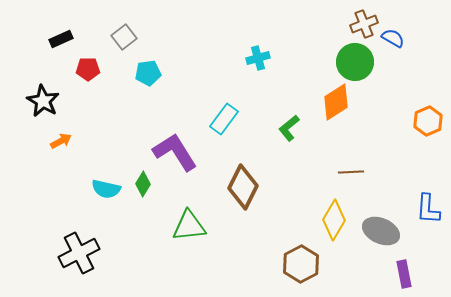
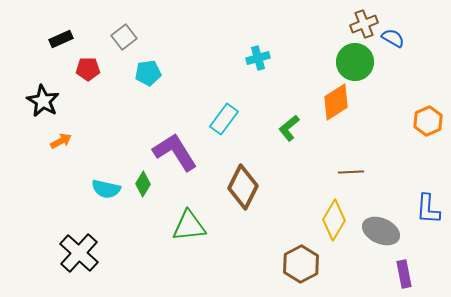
black cross: rotated 21 degrees counterclockwise
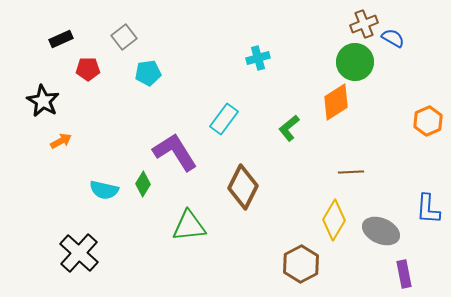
cyan semicircle: moved 2 px left, 1 px down
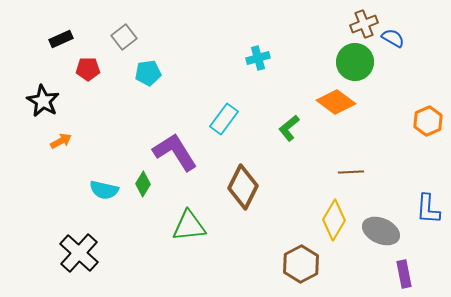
orange diamond: rotated 69 degrees clockwise
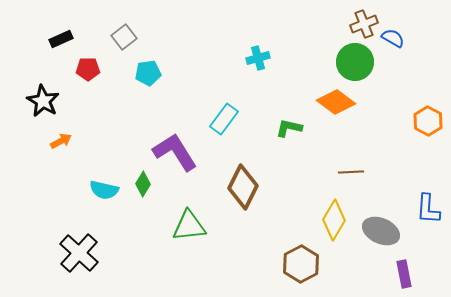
orange hexagon: rotated 8 degrees counterclockwise
green L-shape: rotated 52 degrees clockwise
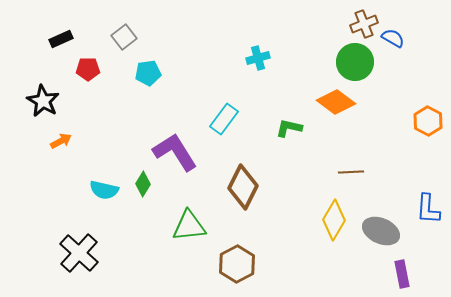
brown hexagon: moved 64 px left
purple rectangle: moved 2 px left
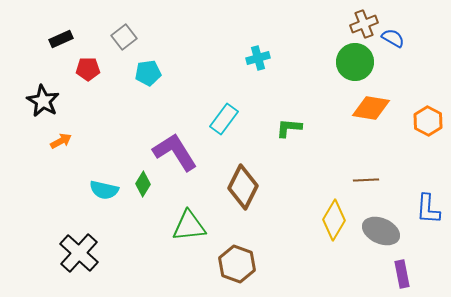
orange diamond: moved 35 px right, 6 px down; rotated 27 degrees counterclockwise
green L-shape: rotated 8 degrees counterclockwise
brown line: moved 15 px right, 8 px down
brown hexagon: rotated 12 degrees counterclockwise
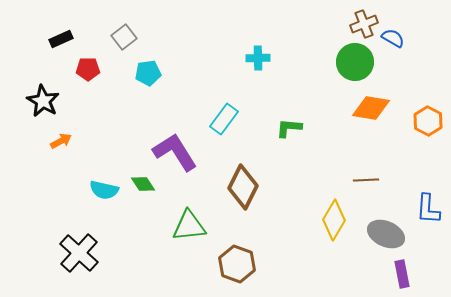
cyan cross: rotated 15 degrees clockwise
green diamond: rotated 65 degrees counterclockwise
gray ellipse: moved 5 px right, 3 px down
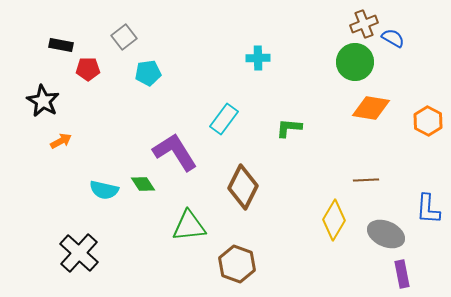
black rectangle: moved 6 px down; rotated 35 degrees clockwise
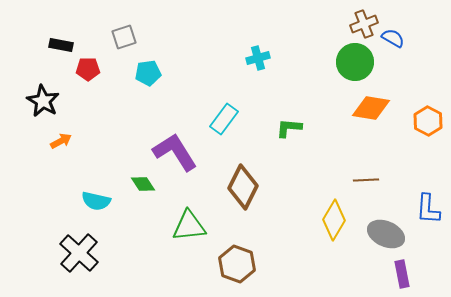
gray square: rotated 20 degrees clockwise
cyan cross: rotated 15 degrees counterclockwise
cyan semicircle: moved 8 px left, 11 px down
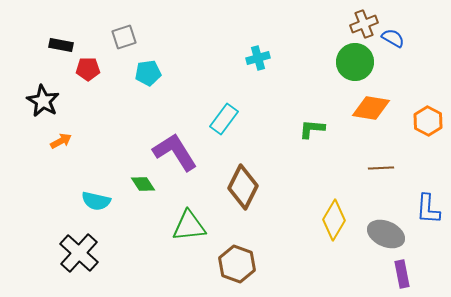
green L-shape: moved 23 px right, 1 px down
brown line: moved 15 px right, 12 px up
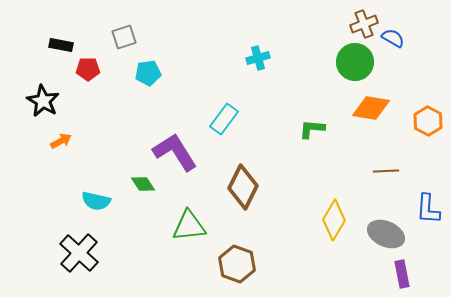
brown line: moved 5 px right, 3 px down
